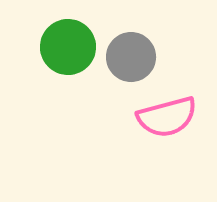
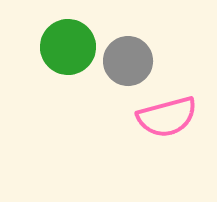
gray circle: moved 3 px left, 4 px down
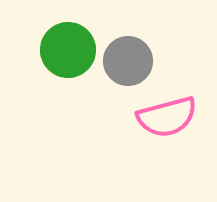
green circle: moved 3 px down
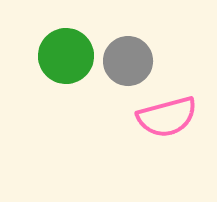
green circle: moved 2 px left, 6 px down
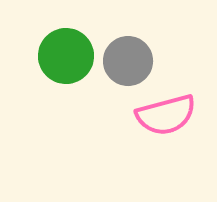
pink semicircle: moved 1 px left, 2 px up
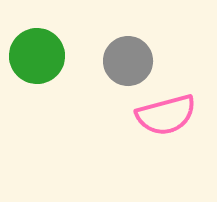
green circle: moved 29 px left
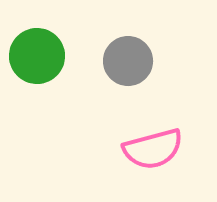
pink semicircle: moved 13 px left, 34 px down
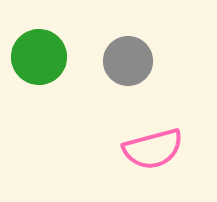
green circle: moved 2 px right, 1 px down
